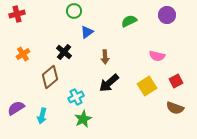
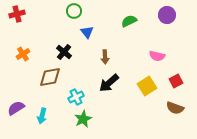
blue triangle: rotated 32 degrees counterclockwise
brown diamond: rotated 30 degrees clockwise
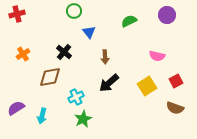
blue triangle: moved 2 px right
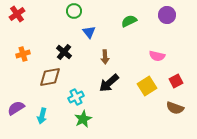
red cross: rotated 21 degrees counterclockwise
orange cross: rotated 16 degrees clockwise
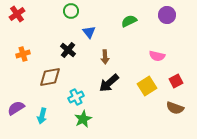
green circle: moved 3 px left
black cross: moved 4 px right, 2 px up
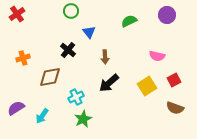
orange cross: moved 4 px down
red square: moved 2 px left, 1 px up
cyan arrow: rotated 21 degrees clockwise
